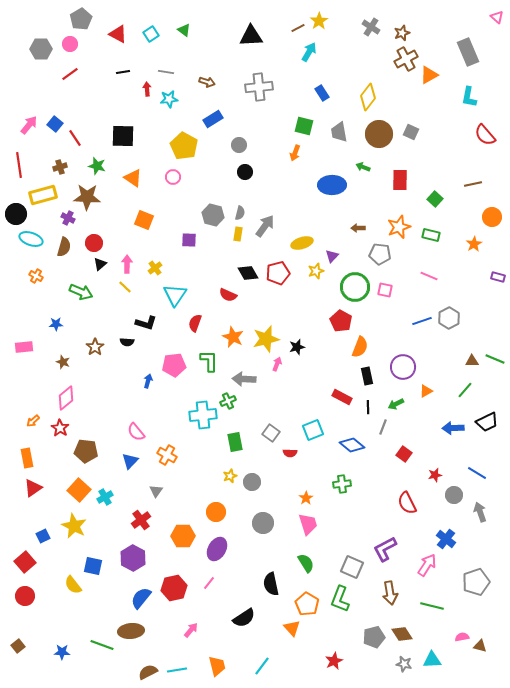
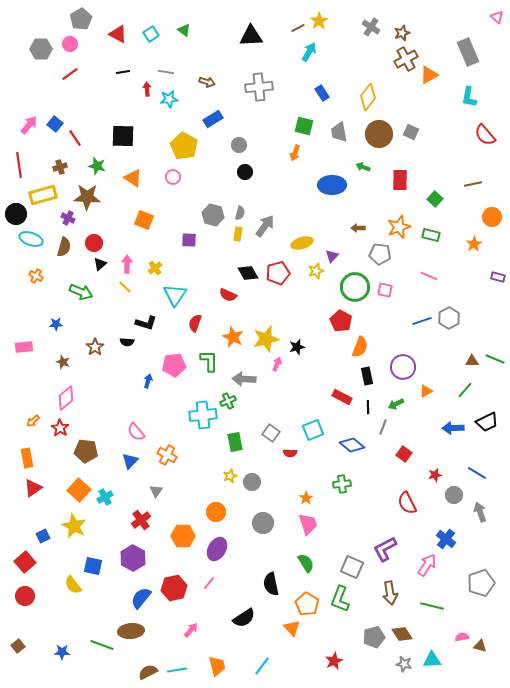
gray pentagon at (476, 582): moved 5 px right, 1 px down
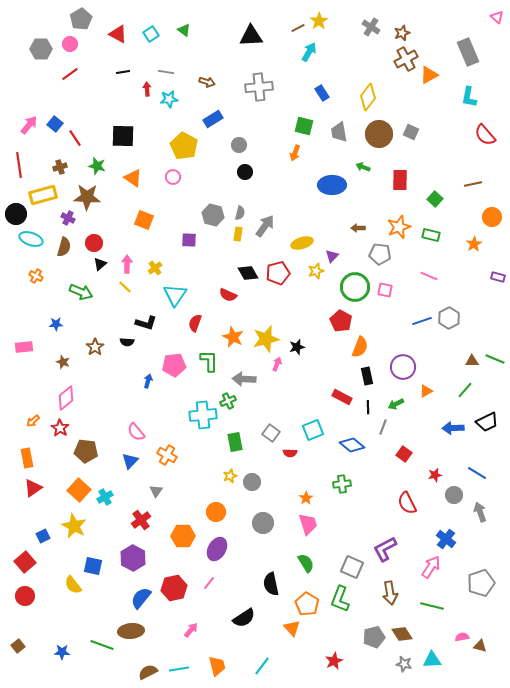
pink arrow at (427, 565): moved 4 px right, 2 px down
cyan line at (177, 670): moved 2 px right, 1 px up
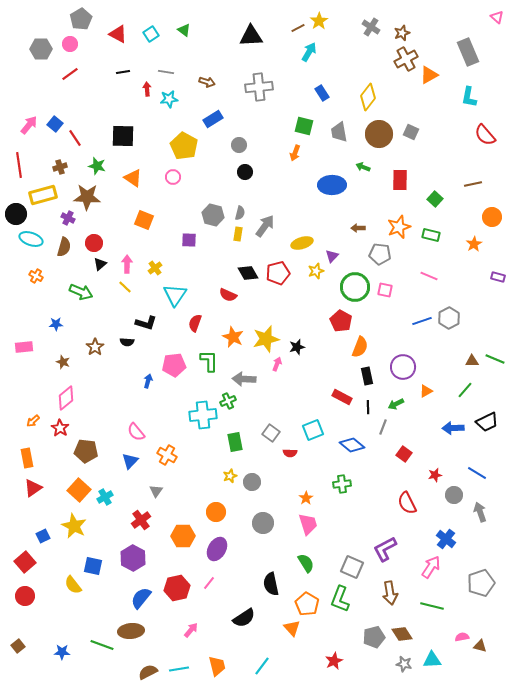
red hexagon at (174, 588): moved 3 px right
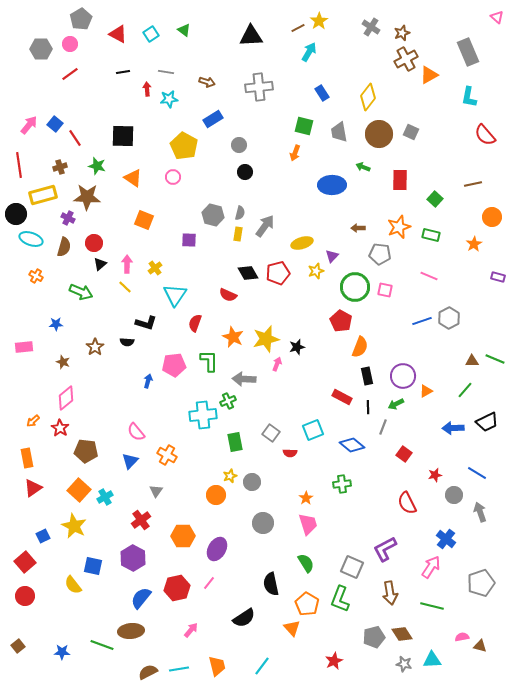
purple circle at (403, 367): moved 9 px down
orange circle at (216, 512): moved 17 px up
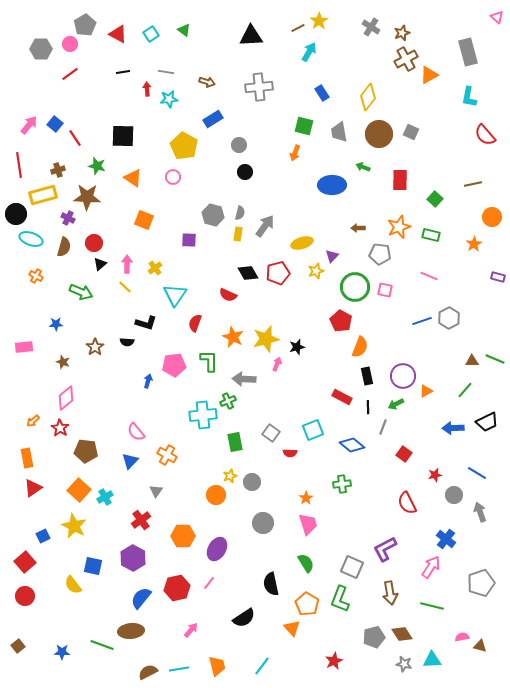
gray pentagon at (81, 19): moved 4 px right, 6 px down
gray rectangle at (468, 52): rotated 8 degrees clockwise
brown cross at (60, 167): moved 2 px left, 3 px down
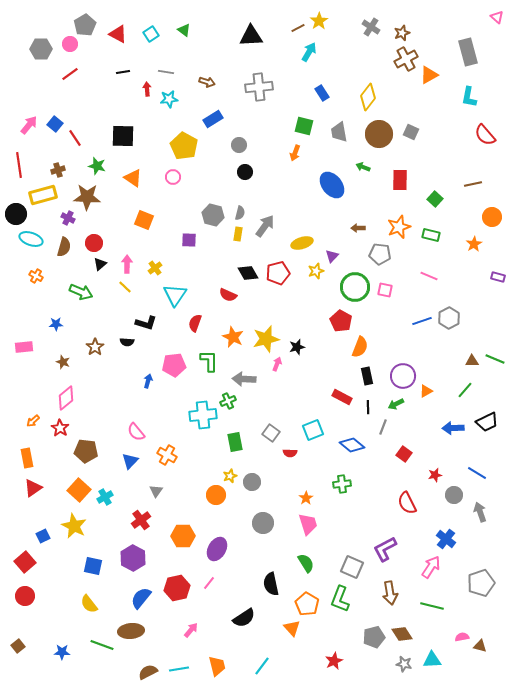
blue ellipse at (332, 185): rotated 52 degrees clockwise
yellow semicircle at (73, 585): moved 16 px right, 19 px down
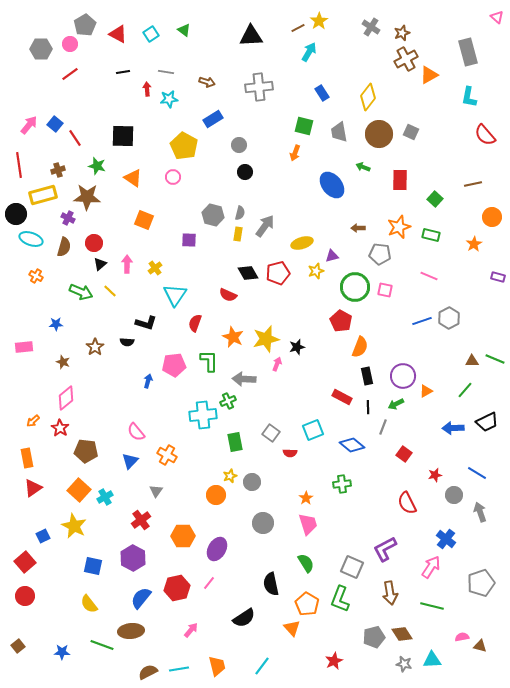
purple triangle at (332, 256): rotated 32 degrees clockwise
yellow line at (125, 287): moved 15 px left, 4 px down
